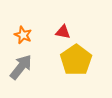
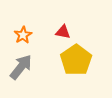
orange star: rotated 18 degrees clockwise
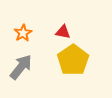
orange star: moved 2 px up
yellow pentagon: moved 3 px left
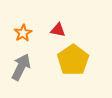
red triangle: moved 5 px left, 2 px up
gray arrow: rotated 12 degrees counterclockwise
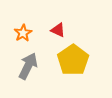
red triangle: rotated 14 degrees clockwise
gray arrow: moved 7 px right, 1 px up
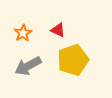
yellow pentagon: rotated 16 degrees clockwise
gray arrow: rotated 144 degrees counterclockwise
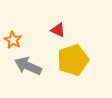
orange star: moved 10 px left, 7 px down; rotated 12 degrees counterclockwise
gray arrow: rotated 52 degrees clockwise
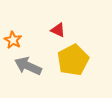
yellow pentagon: rotated 8 degrees counterclockwise
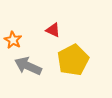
red triangle: moved 5 px left
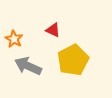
orange star: moved 1 px right, 1 px up
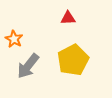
red triangle: moved 15 px right, 12 px up; rotated 28 degrees counterclockwise
gray arrow: rotated 76 degrees counterclockwise
